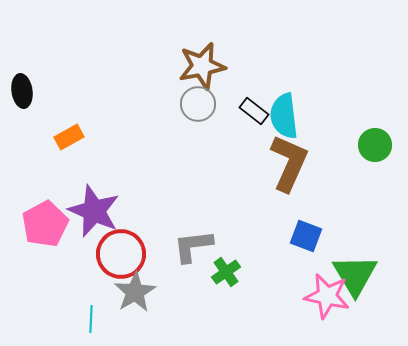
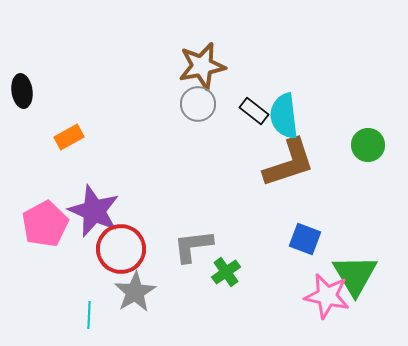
green circle: moved 7 px left
brown L-shape: rotated 48 degrees clockwise
blue square: moved 1 px left, 3 px down
red circle: moved 5 px up
cyan line: moved 2 px left, 4 px up
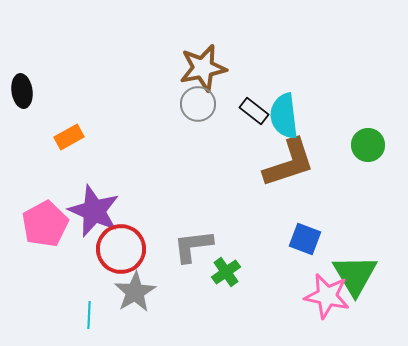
brown star: moved 1 px right, 2 px down
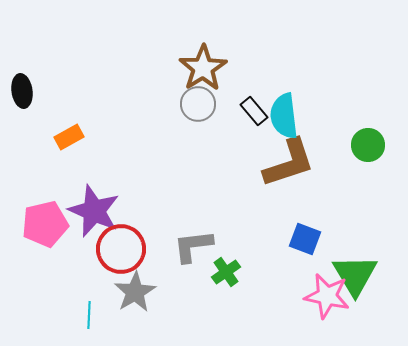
brown star: rotated 21 degrees counterclockwise
black rectangle: rotated 12 degrees clockwise
pink pentagon: rotated 15 degrees clockwise
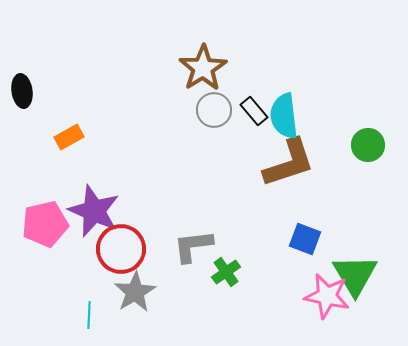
gray circle: moved 16 px right, 6 px down
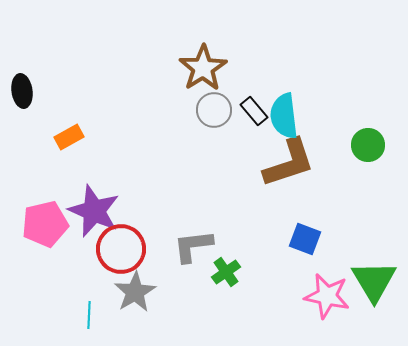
green triangle: moved 19 px right, 6 px down
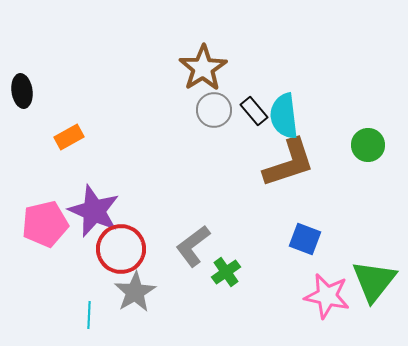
gray L-shape: rotated 30 degrees counterclockwise
green triangle: rotated 9 degrees clockwise
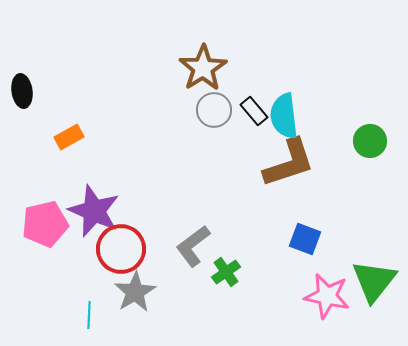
green circle: moved 2 px right, 4 px up
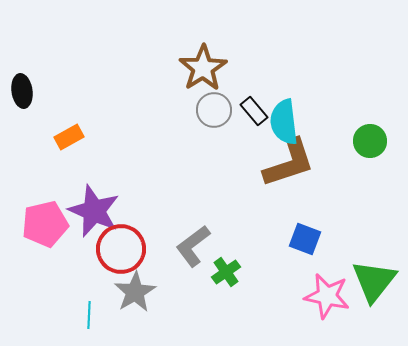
cyan semicircle: moved 6 px down
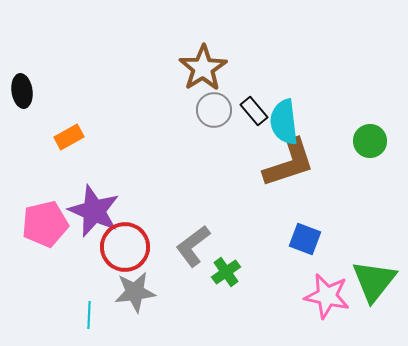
red circle: moved 4 px right, 2 px up
gray star: rotated 24 degrees clockwise
